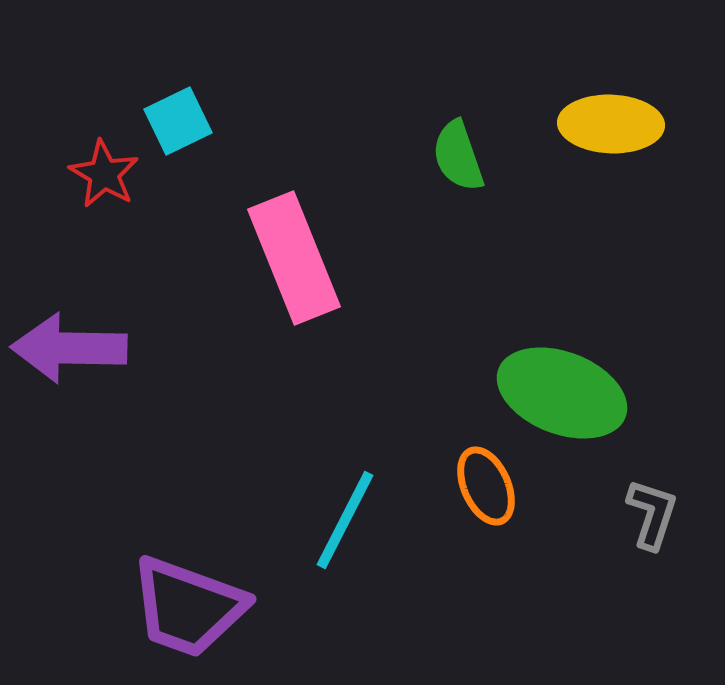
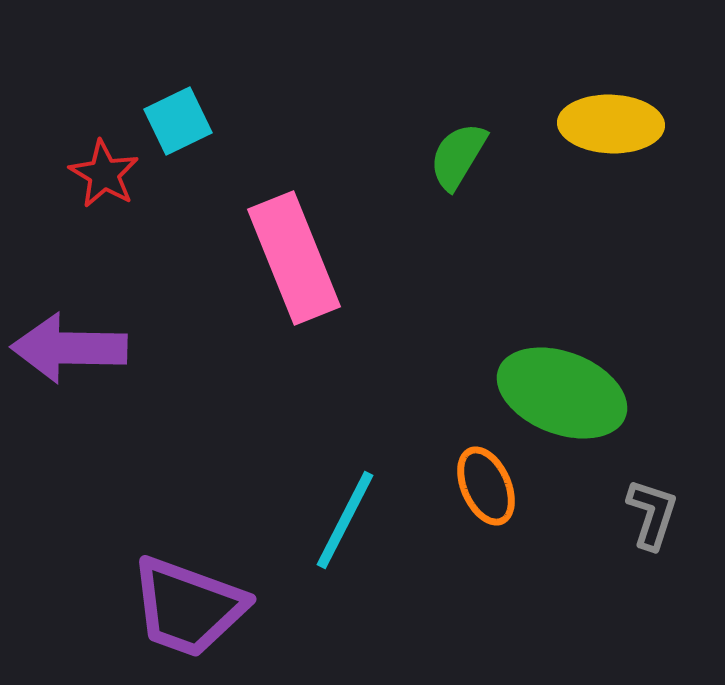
green semicircle: rotated 50 degrees clockwise
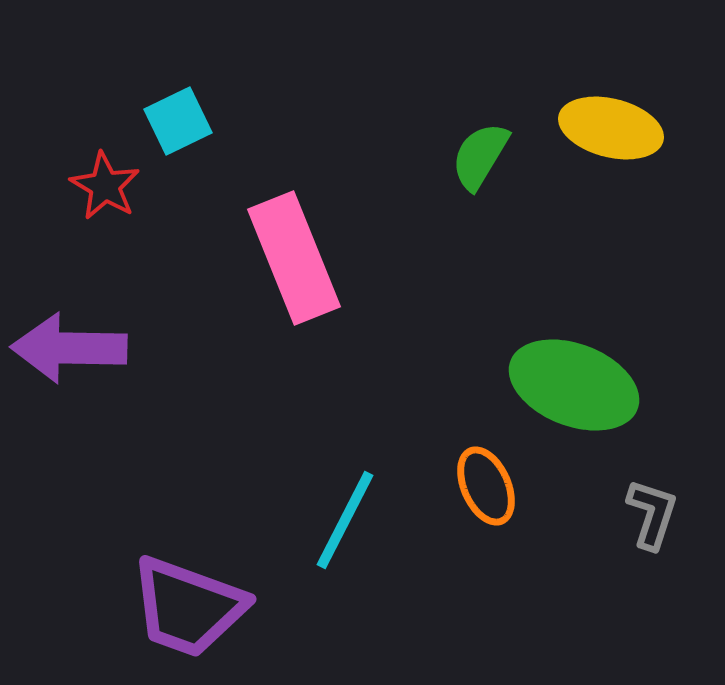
yellow ellipse: moved 4 px down; rotated 12 degrees clockwise
green semicircle: moved 22 px right
red star: moved 1 px right, 12 px down
green ellipse: moved 12 px right, 8 px up
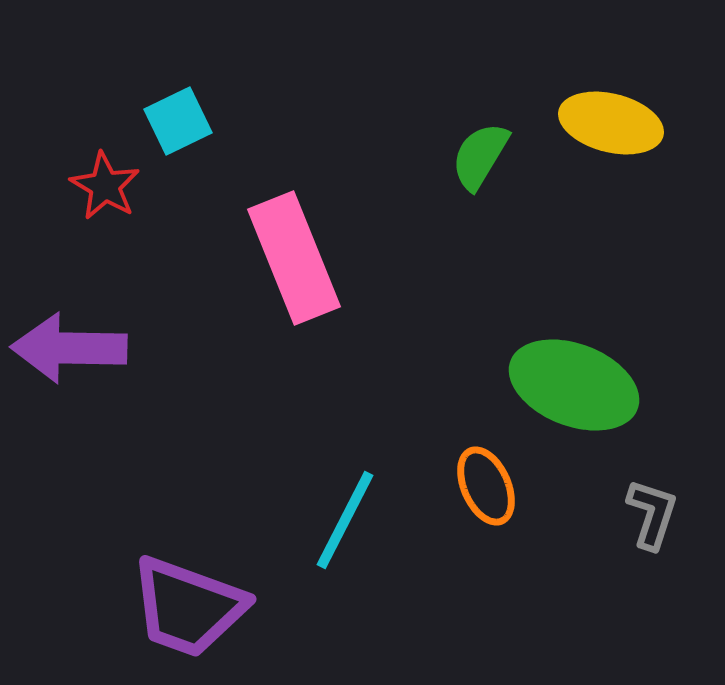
yellow ellipse: moved 5 px up
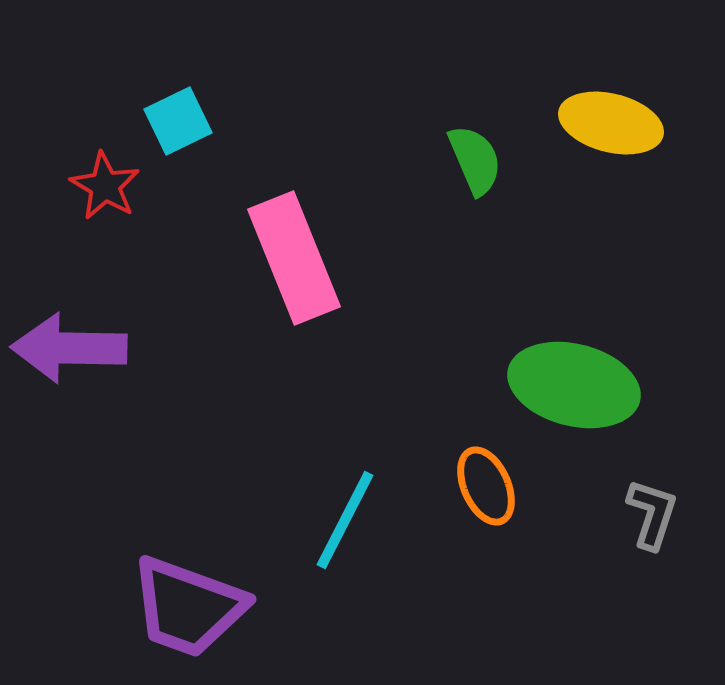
green semicircle: moved 5 px left, 4 px down; rotated 126 degrees clockwise
green ellipse: rotated 7 degrees counterclockwise
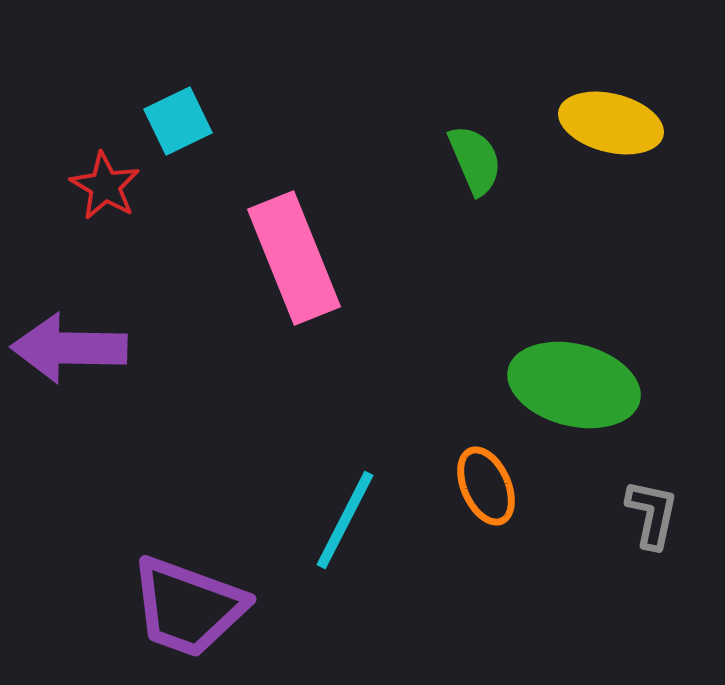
gray L-shape: rotated 6 degrees counterclockwise
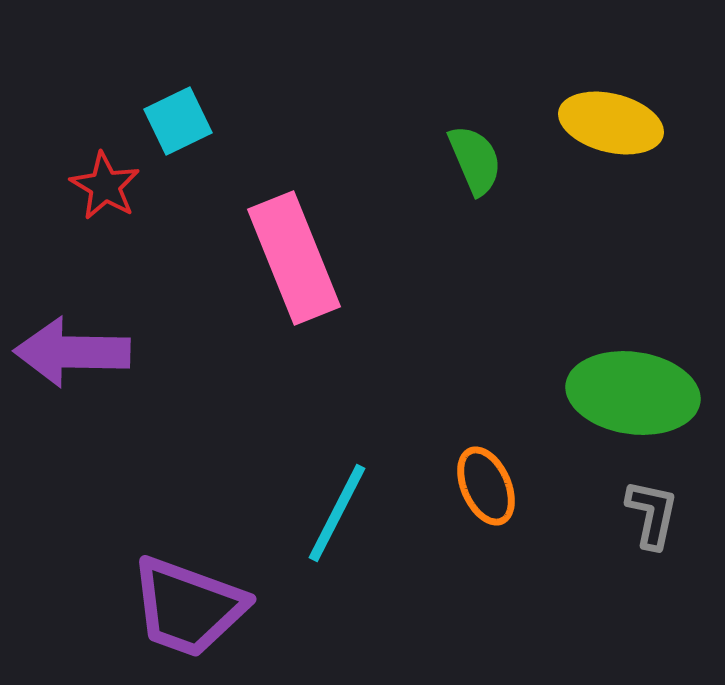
purple arrow: moved 3 px right, 4 px down
green ellipse: moved 59 px right, 8 px down; rotated 6 degrees counterclockwise
cyan line: moved 8 px left, 7 px up
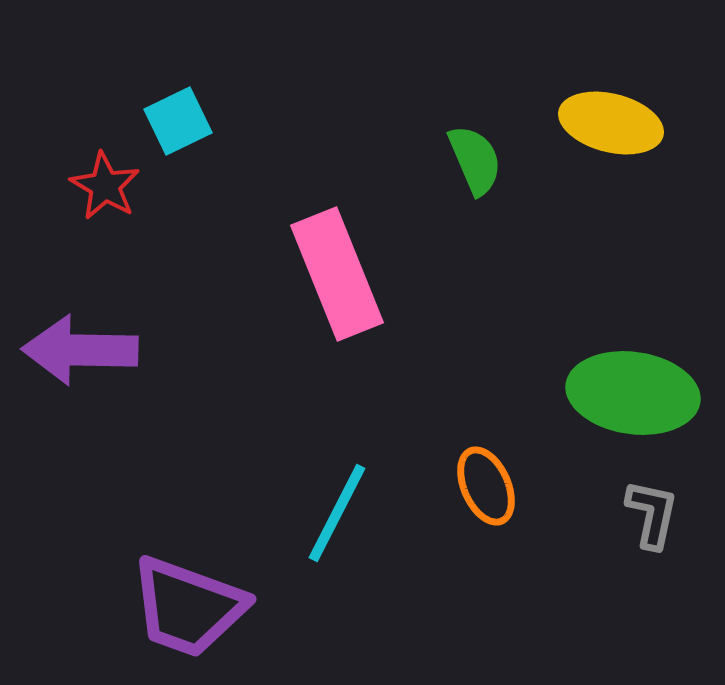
pink rectangle: moved 43 px right, 16 px down
purple arrow: moved 8 px right, 2 px up
